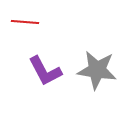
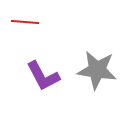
purple L-shape: moved 2 px left, 5 px down
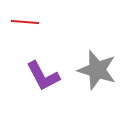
gray star: rotated 9 degrees clockwise
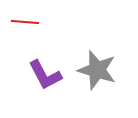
purple L-shape: moved 2 px right, 1 px up
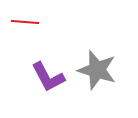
purple L-shape: moved 3 px right, 2 px down
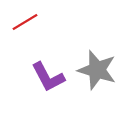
red line: rotated 36 degrees counterclockwise
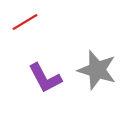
purple L-shape: moved 3 px left, 1 px down
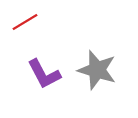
purple L-shape: moved 1 px left, 4 px up
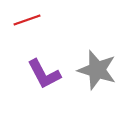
red line: moved 2 px right, 2 px up; rotated 12 degrees clockwise
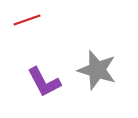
purple L-shape: moved 8 px down
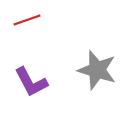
purple L-shape: moved 13 px left
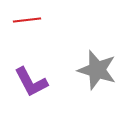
red line: rotated 12 degrees clockwise
